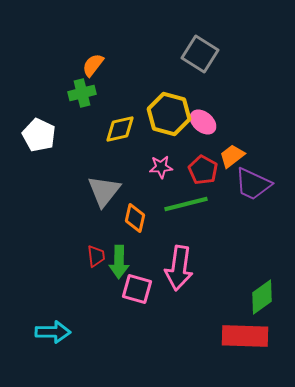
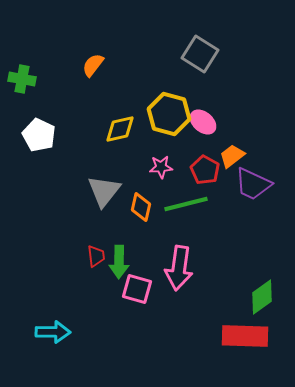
green cross: moved 60 px left, 14 px up; rotated 24 degrees clockwise
red pentagon: moved 2 px right
orange diamond: moved 6 px right, 11 px up
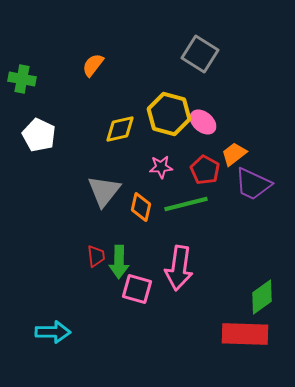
orange trapezoid: moved 2 px right, 2 px up
red rectangle: moved 2 px up
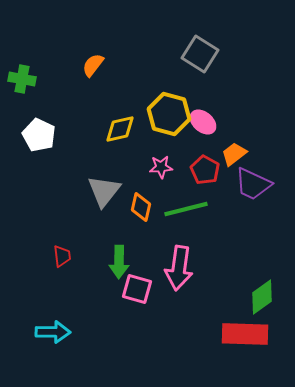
green line: moved 5 px down
red trapezoid: moved 34 px left
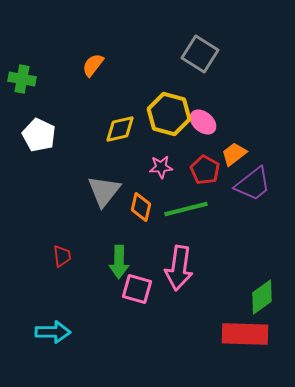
purple trapezoid: rotated 63 degrees counterclockwise
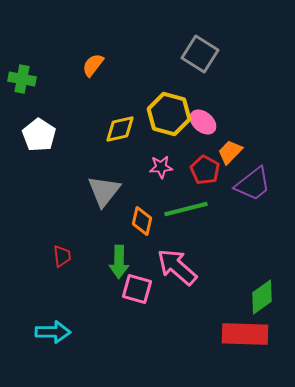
white pentagon: rotated 8 degrees clockwise
orange trapezoid: moved 4 px left, 2 px up; rotated 8 degrees counterclockwise
orange diamond: moved 1 px right, 14 px down
pink arrow: moved 2 px left, 1 px up; rotated 123 degrees clockwise
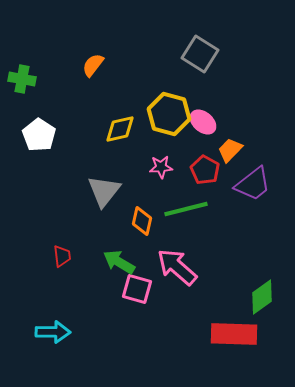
orange trapezoid: moved 2 px up
green arrow: rotated 120 degrees clockwise
red rectangle: moved 11 px left
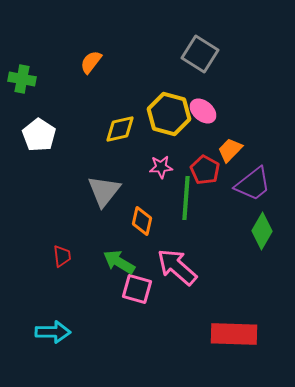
orange semicircle: moved 2 px left, 3 px up
pink ellipse: moved 11 px up
green line: moved 11 px up; rotated 72 degrees counterclockwise
green diamond: moved 66 px up; rotated 24 degrees counterclockwise
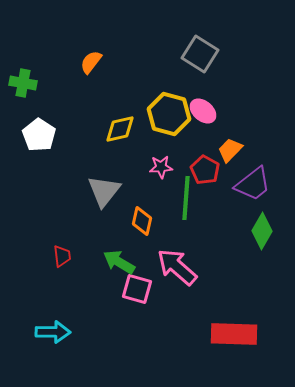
green cross: moved 1 px right, 4 px down
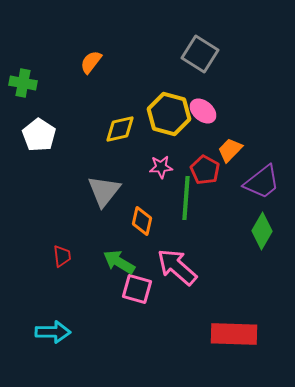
purple trapezoid: moved 9 px right, 2 px up
